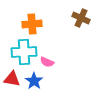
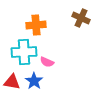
orange cross: moved 4 px right, 1 px down
red triangle: moved 3 px down
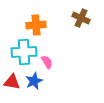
pink semicircle: rotated 144 degrees counterclockwise
blue star: rotated 12 degrees clockwise
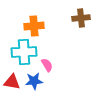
brown cross: rotated 30 degrees counterclockwise
orange cross: moved 2 px left, 1 px down
pink semicircle: moved 3 px down
blue star: rotated 18 degrees clockwise
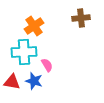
orange cross: rotated 30 degrees counterclockwise
blue star: rotated 24 degrees clockwise
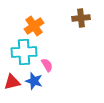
red triangle: rotated 24 degrees counterclockwise
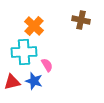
brown cross: moved 2 px down; rotated 18 degrees clockwise
orange cross: rotated 12 degrees counterclockwise
